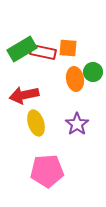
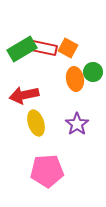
orange square: rotated 24 degrees clockwise
red rectangle: moved 1 px right, 4 px up
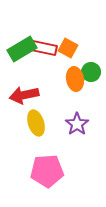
green circle: moved 2 px left
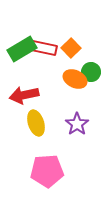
orange square: moved 3 px right; rotated 18 degrees clockwise
orange ellipse: rotated 55 degrees counterclockwise
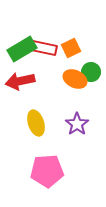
orange square: rotated 18 degrees clockwise
red arrow: moved 4 px left, 14 px up
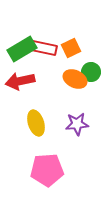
purple star: rotated 30 degrees clockwise
pink pentagon: moved 1 px up
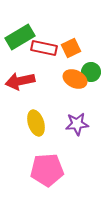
green rectangle: moved 2 px left, 12 px up
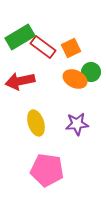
red rectangle: moved 1 px left, 1 px up; rotated 25 degrees clockwise
pink pentagon: rotated 12 degrees clockwise
